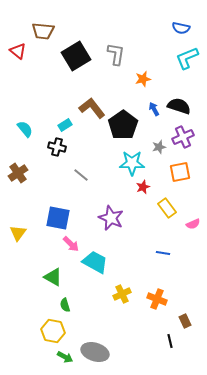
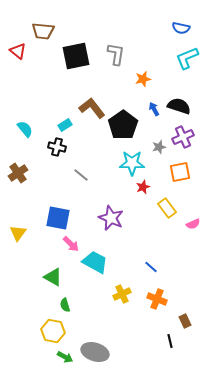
black square: rotated 20 degrees clockwise
blue line: moved 12 px left, 14 px down; rotated 32 degrees clockwise
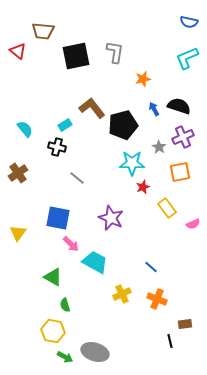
blue semicircle: moved 8 px right, 6 px up
gray L-shape: moved 1 px left, 2 px up
black pentagon: rotated 20 degrees clockwise
gray star: rotated 24 degrees counterclockwise
gray line: moved 4 px left, 3 px down
brown rectangle: moved 3 px down; rotated 72 degrees counterclockwise
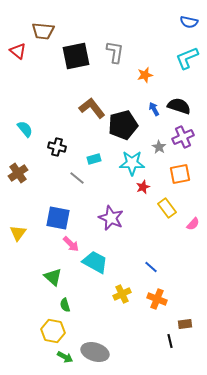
orange star: moved 2 px right, 4 px up
cyan rectangle: moved 29 px right, 34 px down; rotated 16 degrees clockwise
orange square: moved 2 px down
pink semicircle: rotated 24 degrees counterclockwise
green triangle: rotated 12 degrees clockwise
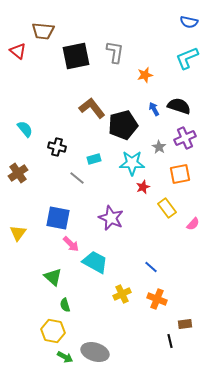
purple cross: moved 2 px right, 1 px down
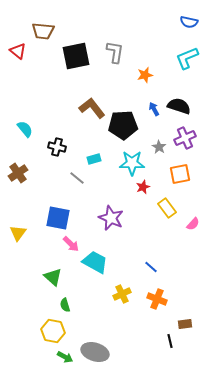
black pentagon: rotated 12 degrees clockwise
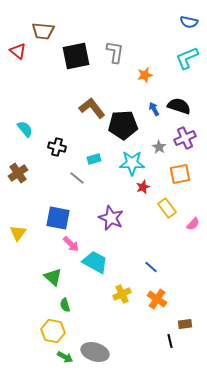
orange cross: rotated 12 degrees clockwise
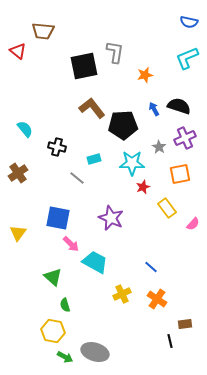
black square: moved 8 px right, 10 px down
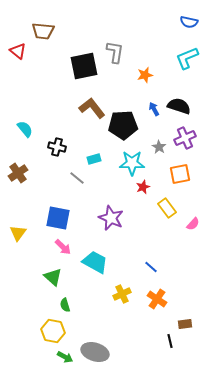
pink arrow: moved 8 px left, 3 px down
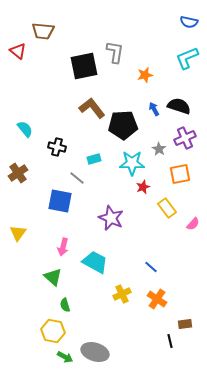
gray star: moved 2 px down
blue square: moved 2 px right, 17 px up
pink arrow: rotated 60 degrees clockwise
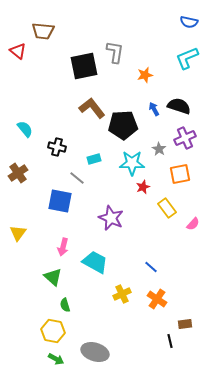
green arrow: moved 9 px left, 2 px down
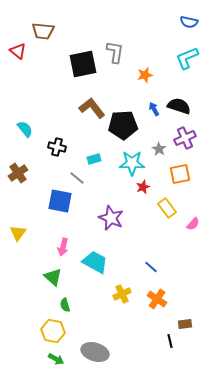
black square: moved 1 px left, 2 px up
